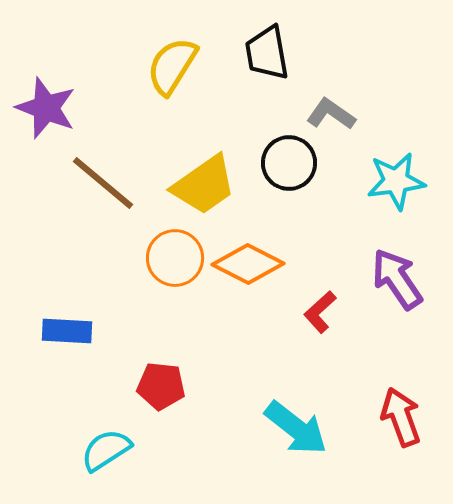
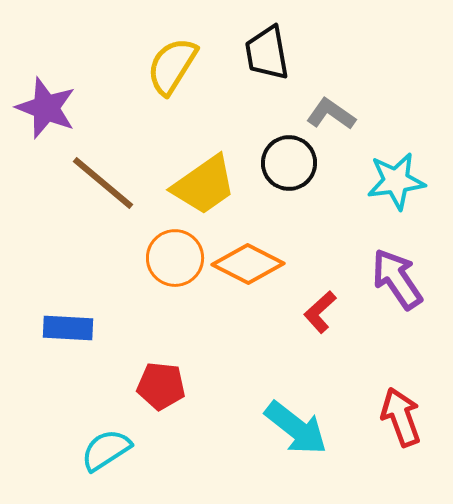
blue rectangle: moved 1 px right, 3 px up
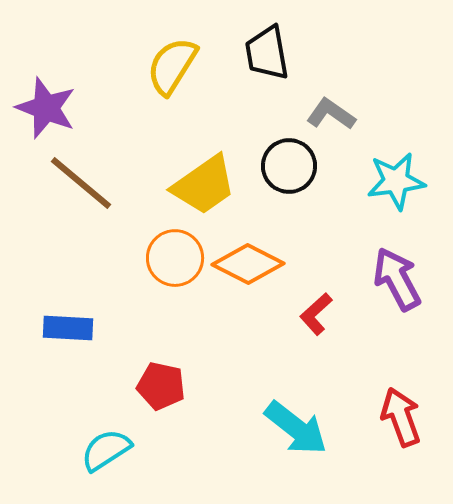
black circle: moved 3 px down
brown line: moved 22 px left
purple arrow: rotated 6 degrees clockwise
red L-shape: moved 4 px left, 2 px down
red pentagon: rotated 6 degrees clockwise
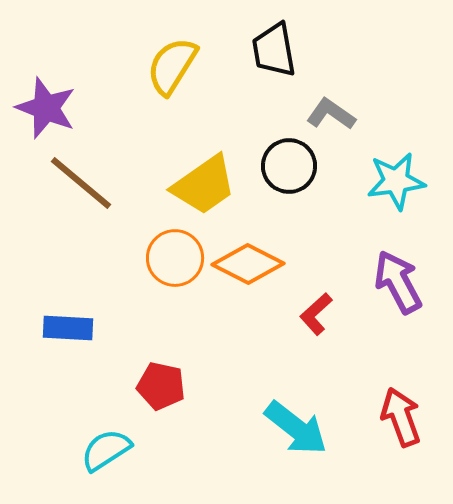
black trapezoid: moved 7 px right, 3 px up
purple arrow: moved 1 px right, 3 px down
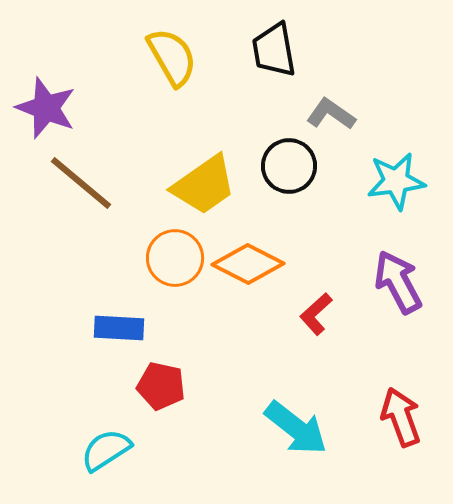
yellow semicircle: moved 9 px up; rotated 118 degrees clockwise
blue rectangle: moved 51 px right
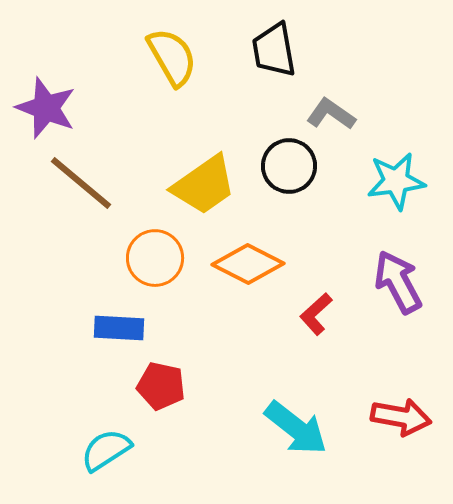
orange circle: moved 20 px left
red arrow: rotated 120 degrees clockwise
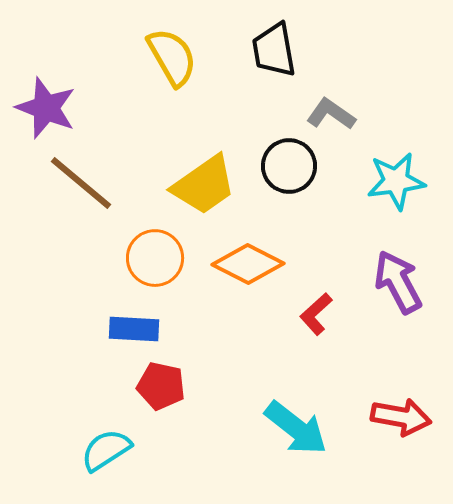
blue rectangle: moved 15 px right, 1 px down
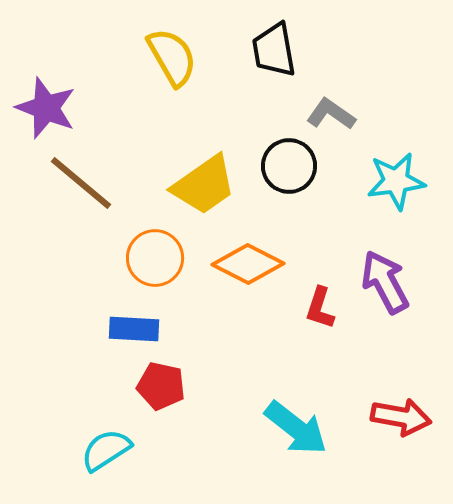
purple arrow: moved 13 px left
red L-shape: moved 4 px right, 6 px up; rotated 30 degrees counterclockwise
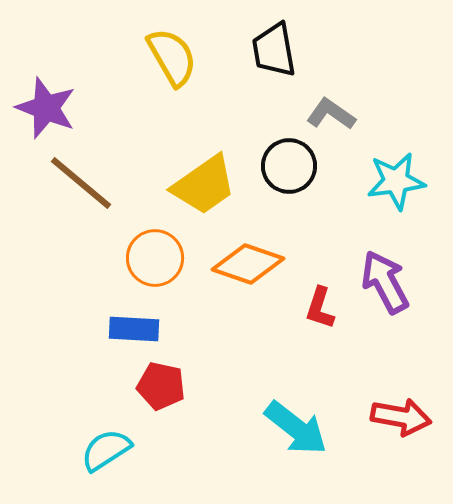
orange diamond: rotated 8 degrees counterclockwise
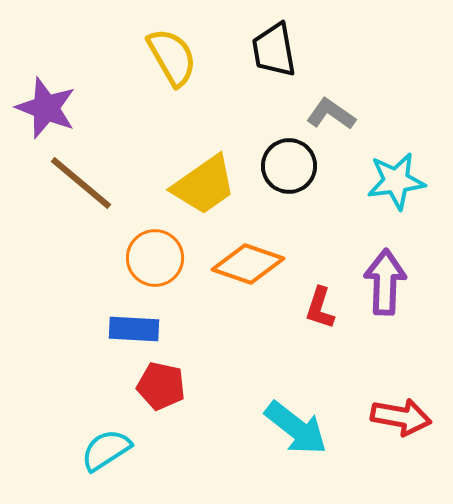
purple arrow: rotated 30 degrees clockwise
